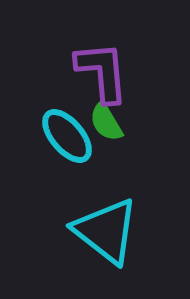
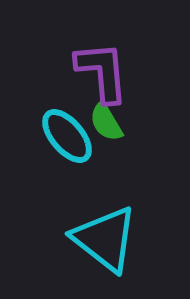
cyan triangle: moved 1 px left, 8 px down
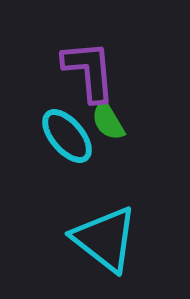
purple L-shape: moved 13 px left, 1 px up
green semicircle: moved 2 px right, 1 px up
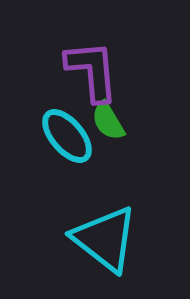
purple L-shape: moved 3 px right
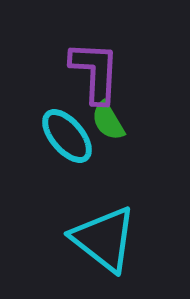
purple L-shape: moved 3 px right, 1 px down; rotated 8 degrees clockwise
cyan triangle: moved 1 px left
